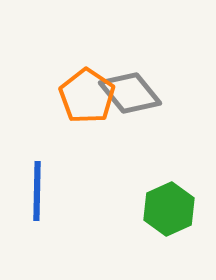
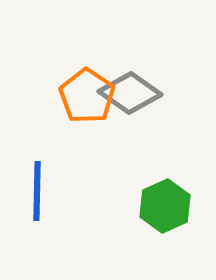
gray diamond: rotated 16 degrees counterclockwise
green hexagon: moved 4 px left, 3 px up
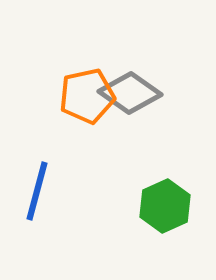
orange pentagon: rotated 26 degrees clockwise
blue line: rotated 14 degrees clockwise
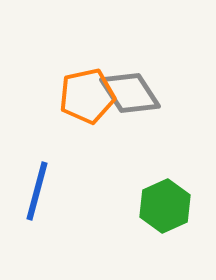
gray diamond: rotated 22 degrees clockwise
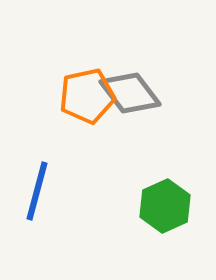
gray diamond: rotated 4 degrees counterclockwise
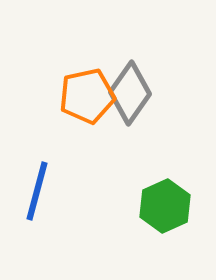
gray diamond: rotated 72 degrees clockwise
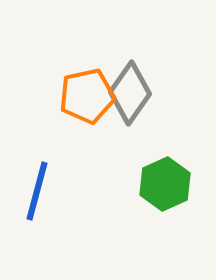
green hexagon: moved 22 px up
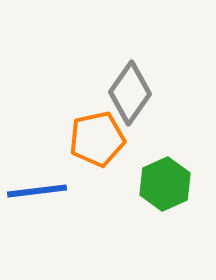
orange pentagon: moved 10 px right, 43 px down
blue line: rotated 68 degrees clockwise
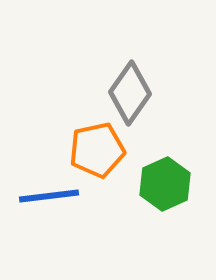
orange pentagon: moved 11 px down
blue line: moved 12 px right, 5 px down
